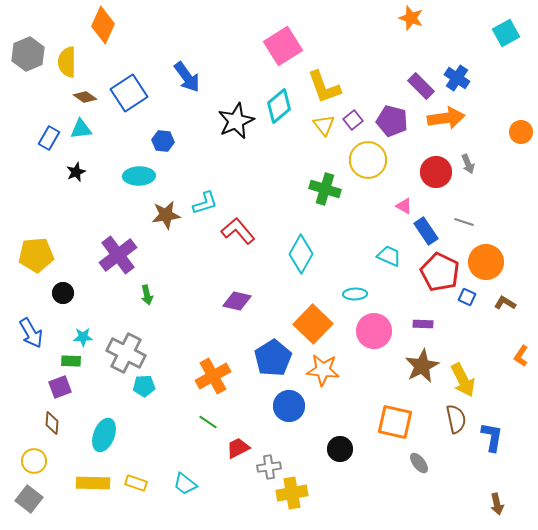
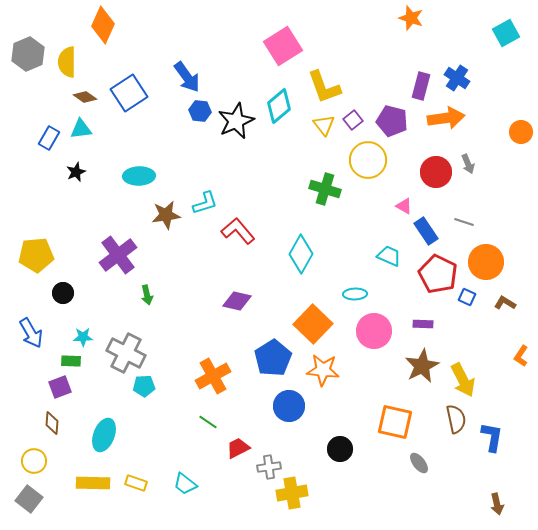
purple rectangle at (421, 86): rotated 60 degrees clockwise
blue hexagon at (163, 141): moved 37 px right, 30 px up
red pentagon at (440, 272): moved 2 px left, 2 px down
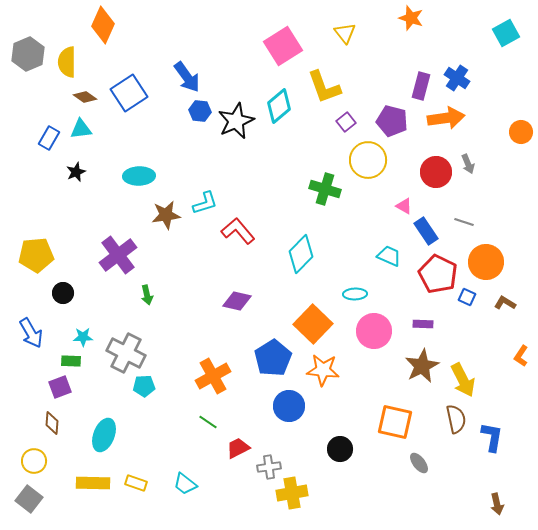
purple square at (353, 120): moved 7 px left, 2 px down
yellow triangle at (324, 125): moved 21 px right, 92 px up
cyan diamond at (301, 254): rotated 15 degrees clockwise
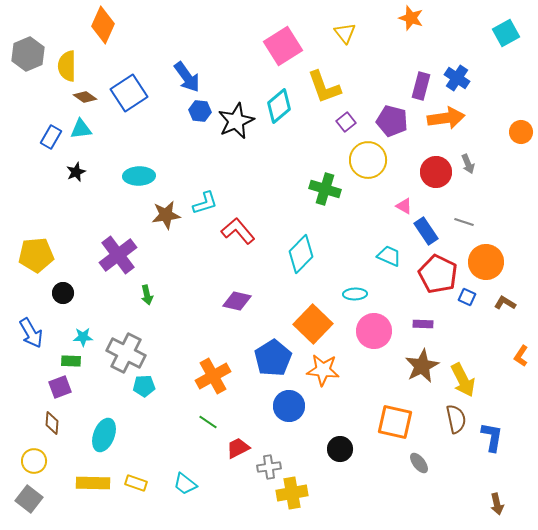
yellow semicircle at (67, 62): moved 4 px down
blue rectangle at (49, 138): moved 2 px right, 1 px up
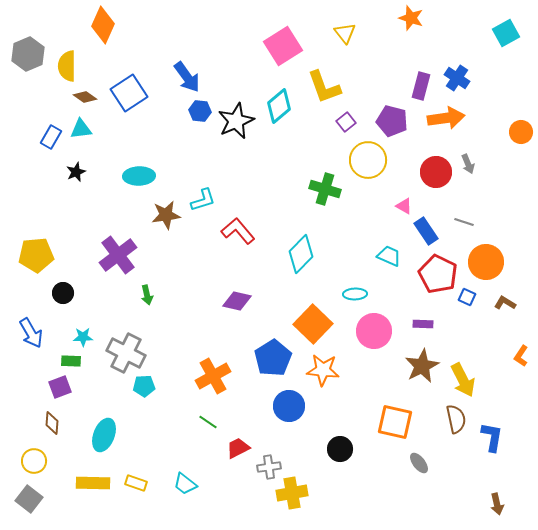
cyan L-shape at (205, 203): moved 2 px left, 3 px up
